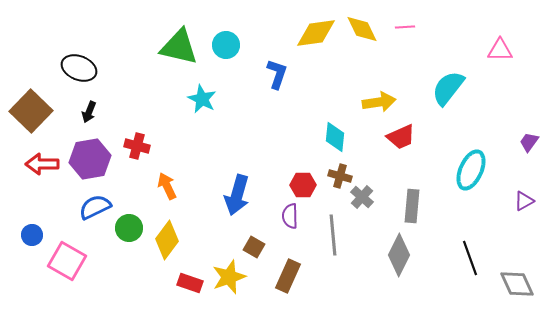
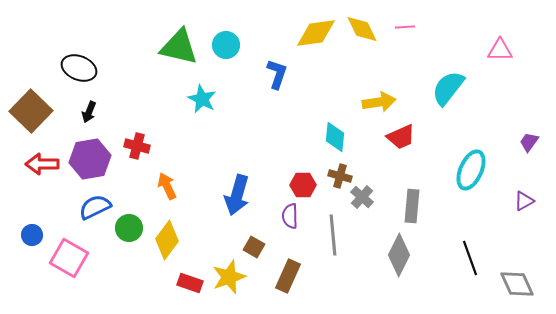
pink square at (67, 261): moved 2 px right, 3 px up
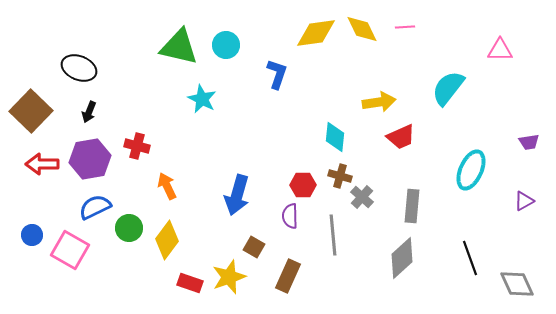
purple trapezoid at (529, 142): rotated 135 degrees counterclockwise
gray diamond at (399, 255): moved 3 px right, 3 px down; rotated 21 degrees clockwise
pink square at (69, 258): moved 1 px right, 8 px up
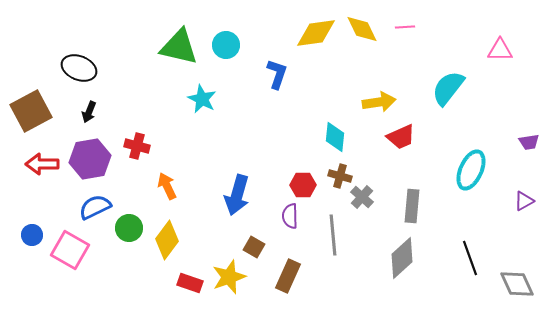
brown square at (31, 111): rotated 18 degrees clockwise
